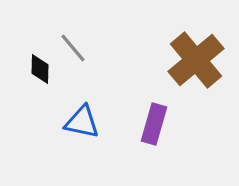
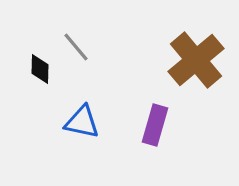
gray line: moved 3 px right, 1 px up
purple rectangle: moved 1 px right, 1 px down
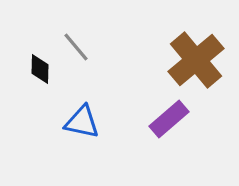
purple rectangle: moved 14 px right, 6 px up; rotated 33 degrees clockwise
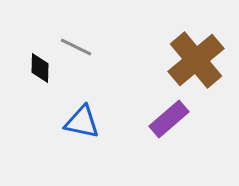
gray line: rotated 24 degrees counterclockwise
black diamond: moved 1 px up
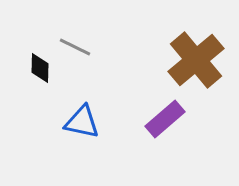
gray line: moved 1 px left
purple rectangle: moved 4 px left
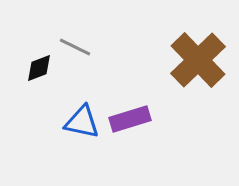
brown cross: moved 2 px right; rotated 4 degrees counterclockwise
black diamond: moved 1 px left; rotated 68 degrees clockwise
purple rectangle: moved 35 px left; rotated 24 degrees clockwise
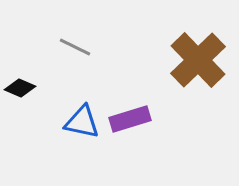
black diamond: moved 19 px left, 20 px down; rotated 44 degrees clockwise
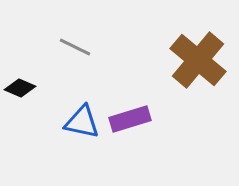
brown cross: rotated 6 degrees counterclockwise
